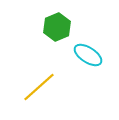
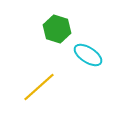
green hexagon: moved 2 px down; rotated 20 degrees counterclockwise
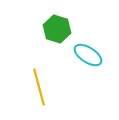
yellow line: rotated 63 degrees counterclockwise
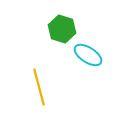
green hexagon: moved 5 px right
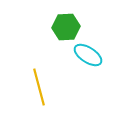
green hexagon: moved 4 px right, 2 px up; rotated 20 degrees counterclockwise
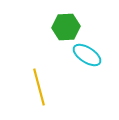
cyan ellipse: moved 1 px left
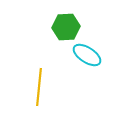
yellow line: rotated 21 degrees clockwise
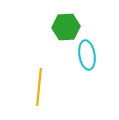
cyan ellipse: rotated 48 degrees clockwise
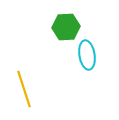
yellow line: moved 15 px left, 2 px down; rotated 24 degrees counterclockwise
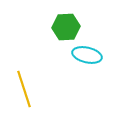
cyan ellipse: rotated 68 degrees counterclockwise
